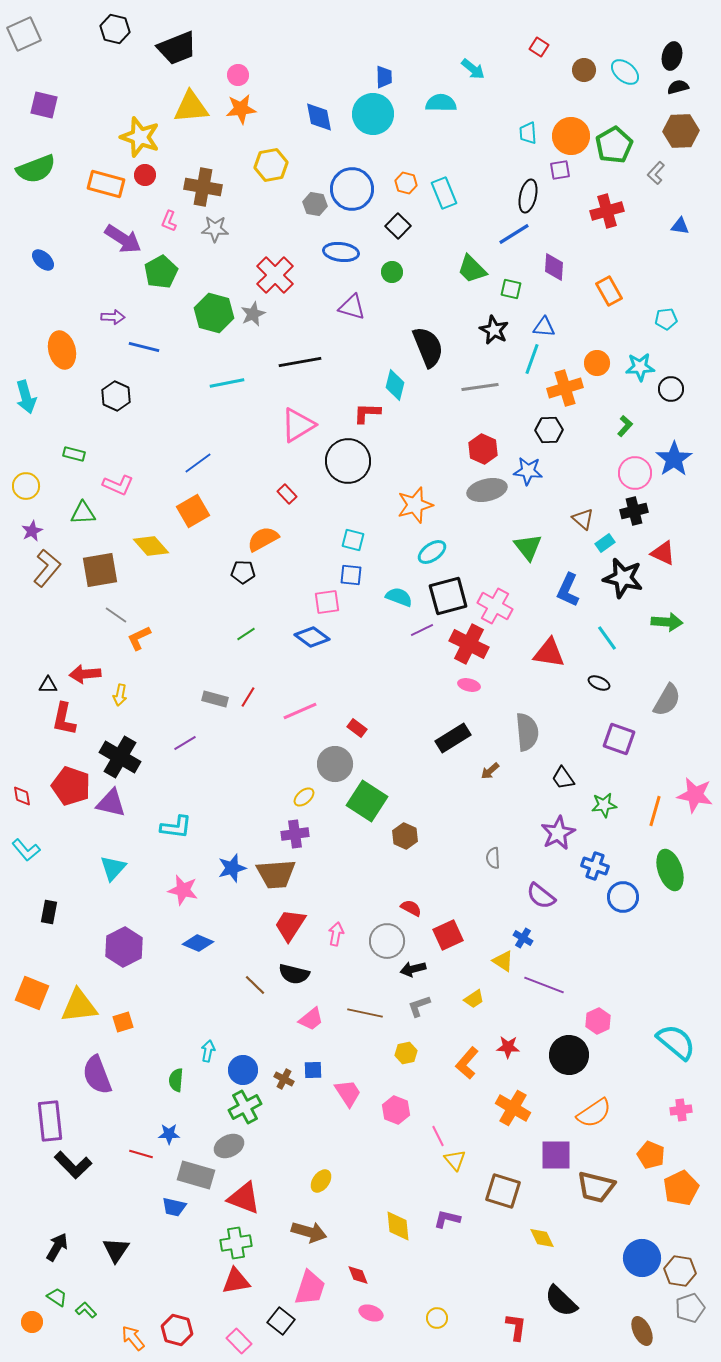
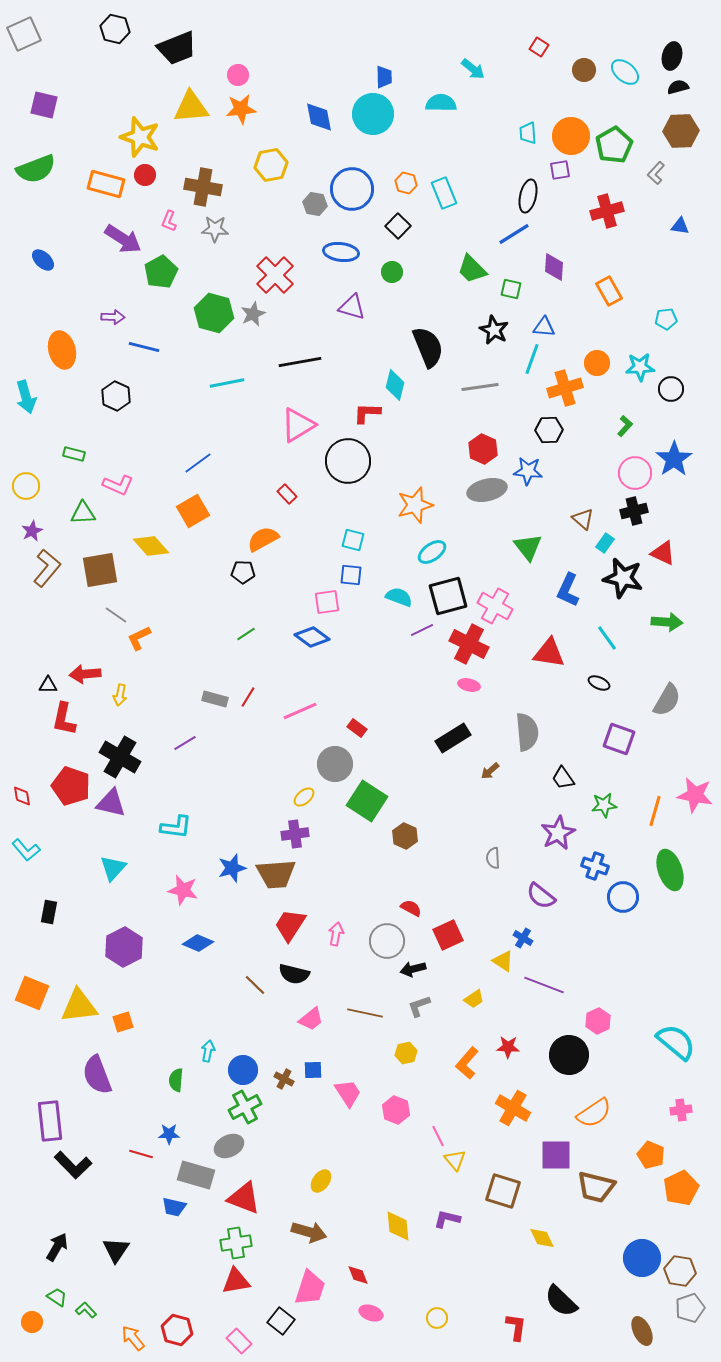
cyan rectangle at (605, 543): rotated 18 degrees counterclockwise
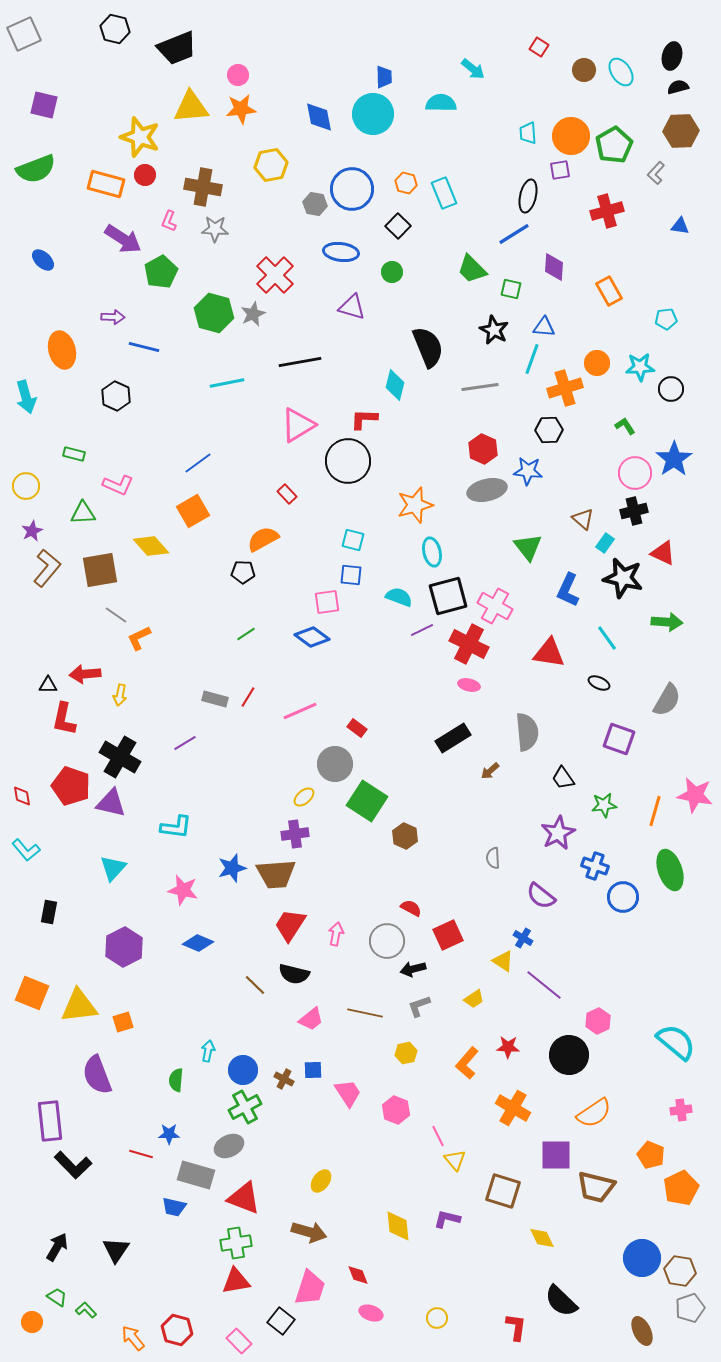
cyan ellipse at (625, 72): moved 4 px left; rotated 16 degrees clockwise
red L-shape at (367, 413): moved 3 px left, 6 px down
green L-shape at (625, 426): rotated 75 degrees counterclockwise
cyan ellipse at (432, 552): rotated 68 degrees counterclockwise
purple line at (544, 985): rotated 18 degrees clockwise
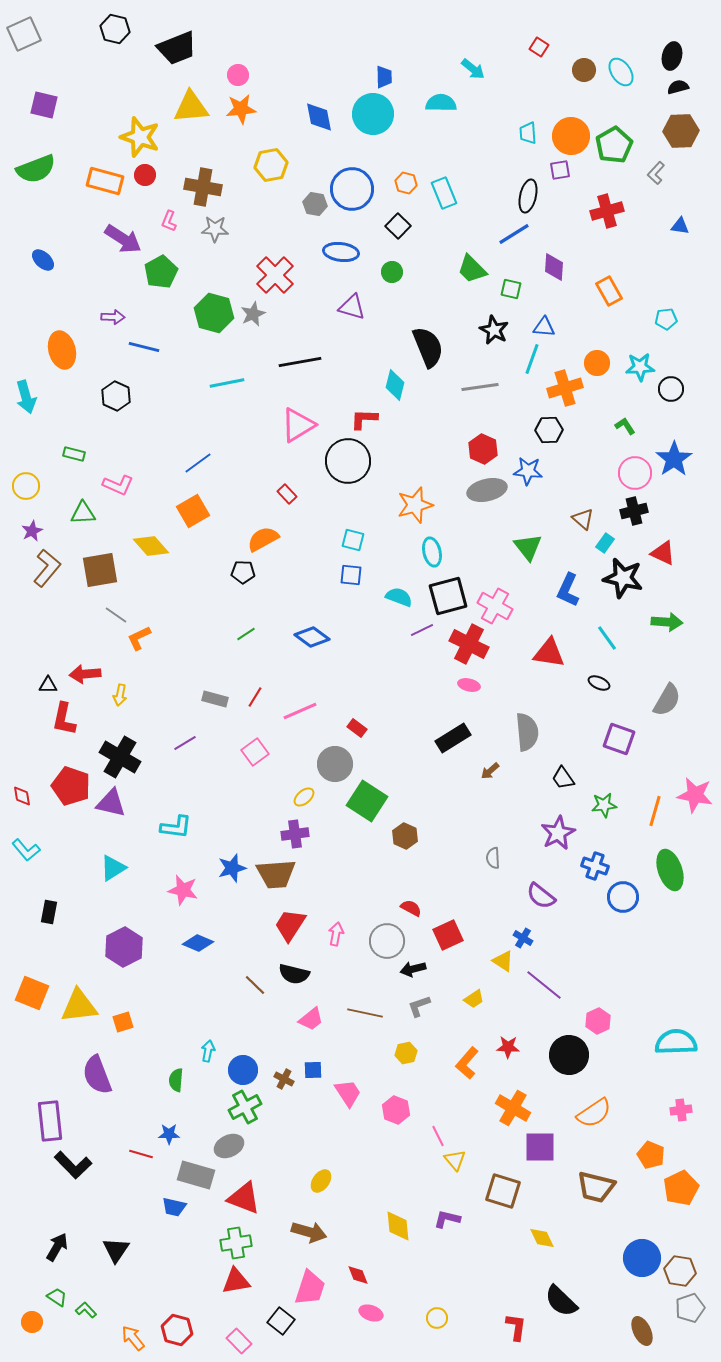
orange rectangle at (106, 184): moved 1 px left, 3 px up
pink square at (327, 602): moved 72 px left, 150 px down; rotated 28 degrees counterclockwise
red line at (248, 697): moved 7 px right
cyan triangle at (113, 868): rotated 16 degrees clockwise
cyan semicircle at (676, 1042): rotated 42 degrees counterclockwise
purple square at (556, 1155): moved 16 px left, 8 px up
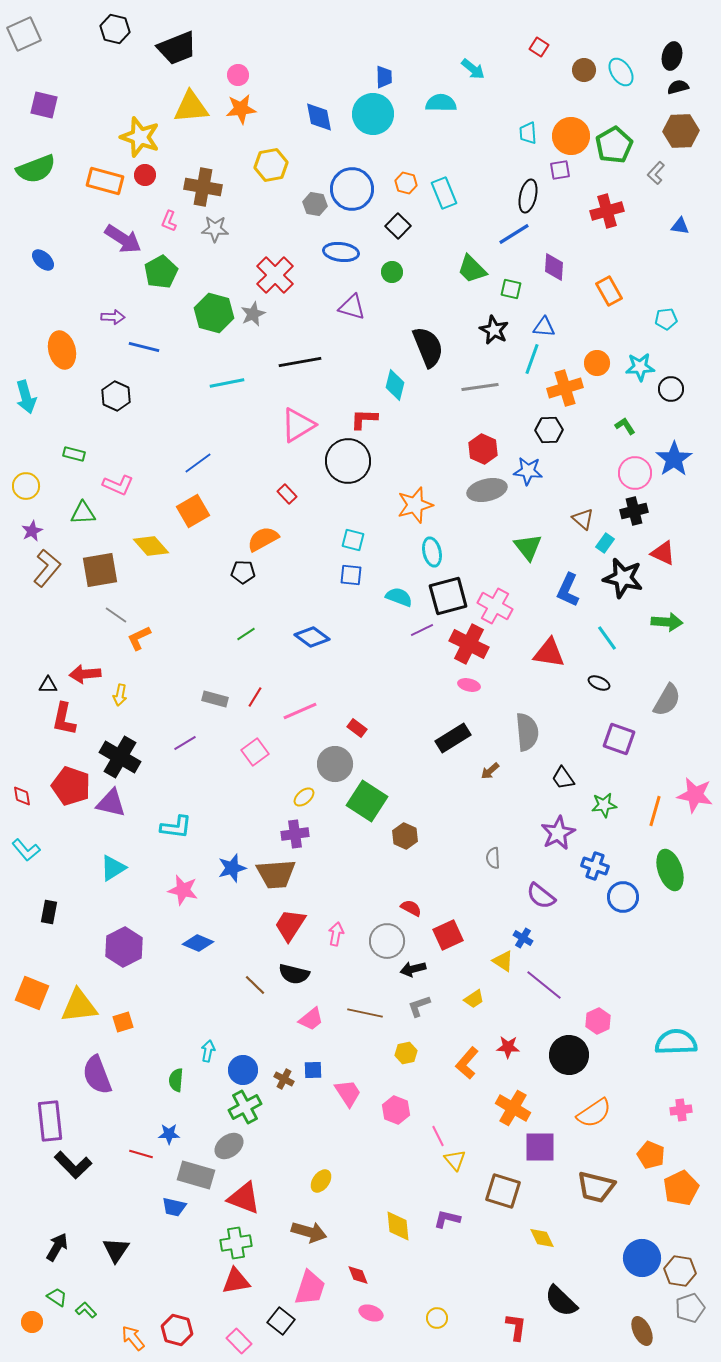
gray ellipse at (229, 1146): rotated 12 degrees counterclockwise
